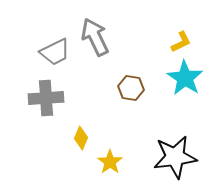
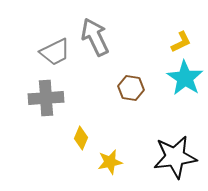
yellow star: rotated 25 degrees clockwise
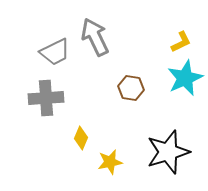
cyan star: rotated 15 degrees clockwise
black star: moved 7 px left, 5 px up; rotated 9 degrees counterclockwise
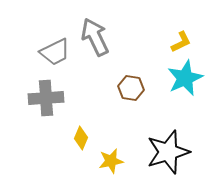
yellow star: moved 1 px right, 1 px up
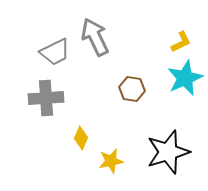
brown hexagon: moved 1 px right, 1 px down
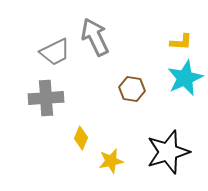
yellow L-shape: rotated 30 degrees clockwise
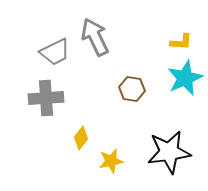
yellow diamond: rotated 15 degrees clockwise
black star: moved 1 px right; rotated 9 degrees clockwise
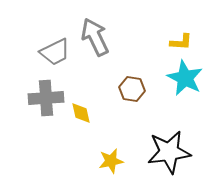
cyan star: rotated 21 degrees counterclockwise
yellow diamond: moved 25 px up; rotated 50 degrees counterclockwise
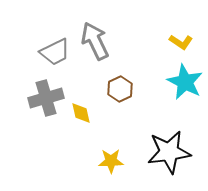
gray arrow: moved 4 px down
yellow L-shape: rotated 30 degrees clockwise
cyan star: moved 4 px down
brown hexagon: moved 12 px left; rotated 25 degrees clockwise
gray cross: rotated 12 degrees counterclockwise
yellow star: rotated 10 degrees clockwise
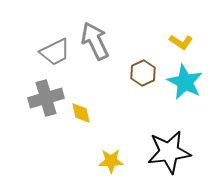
brown hexagon: moved 23 px right, 16 px up
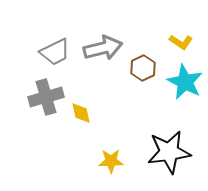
gray arrow: moved 8 px right, 7 px down; rotated 102 degrees clockwise
brown hexagon: moved 5 px up
gray cross: moved 1 px up
